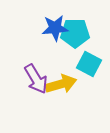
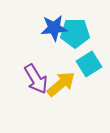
blue star: moved 1 px left
cyan square: rotated 30 degrees clockwise
yellow arrow: rotated 24 degrees counterclockwise
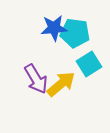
cyan pentagon: rotated 8 degrees clockwise
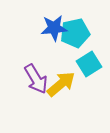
cyan pentagon: rotated 20 degrees counterclockwise
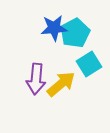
cyan pentagon: rotated 16 degrees counterclockwise
purple arrow: rotated 36 degrees clockwise
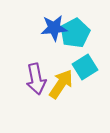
cyan square: moved 4 px left, 3 px down
purple arrow: rotated 16 degrees counterclockwise
yellow arrow: rotated 16 degrees counterclockwise
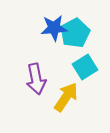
yellow arrow: moved 5 px right, 13 px down
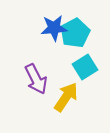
purple arrow: rotated 16 degrees counterclockwise
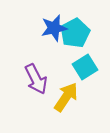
blue star: rotated 8 degrees counterclockwise
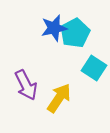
cyan square: moved 9 px right, 1 px down; rotated 25 degrees counterclockwise
purple arrow: moved 10 px left, 6 px down
yellow arrow: moved 7 px left, 1 px down
